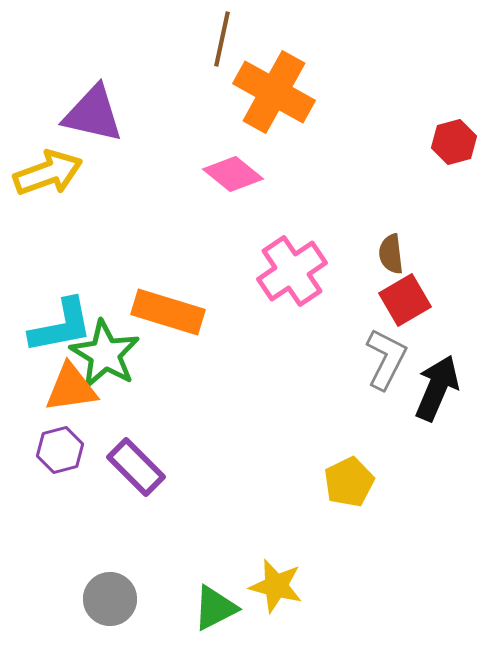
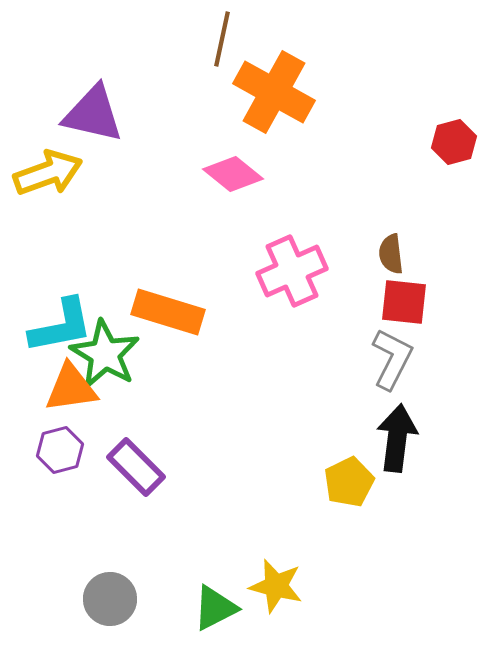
pink cross: rotated 10 degrees clockwise
red square: moved 1 px left, 2 px down; rotated 36 degrees clockwise
gray L-shape: moved 6 px right
black arrow: moved 40 px left, 50 px down; rotated 16 degrees counterclockwise
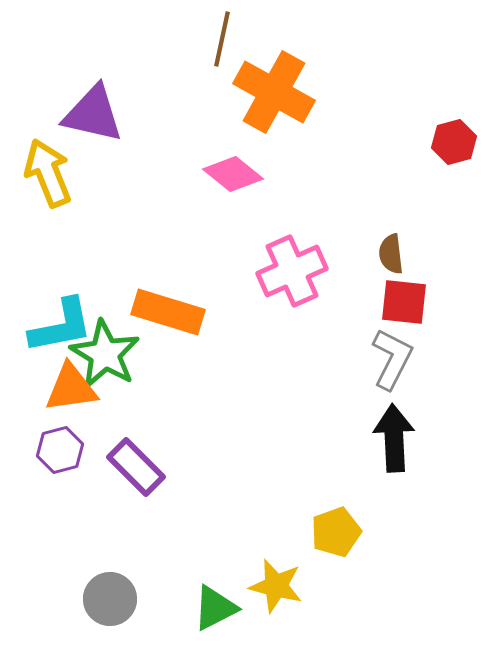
yellow arrow: rotated 92 degrees counterclockwise
black arrow: moved 3 px left; rotated 10 degrees counterclockwise
yellow pentagon: moved 13 px left, 50 px down; rotated 6 degrees clockwise
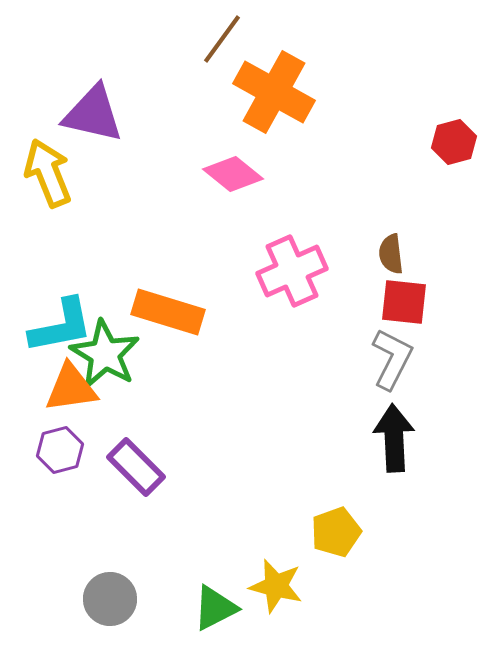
brown line: rotated 24 degrees clockwise
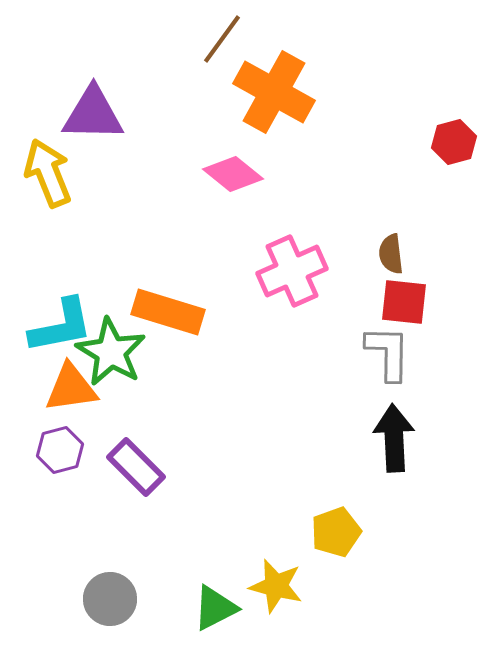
purple triangle: rotated 12 degrees counterclockwise
green star: moved 6 px right, 2 px up
gray L-shape: moved 4 px left, 6 px up; rotated 26 degrees counterclockwise
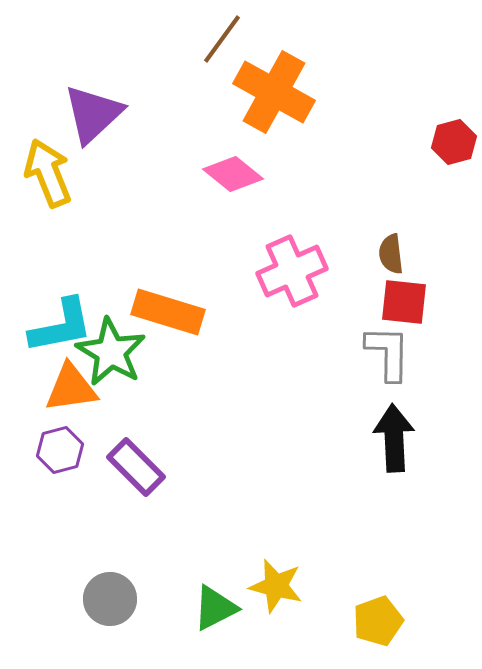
purple triangle: rotated 44 degrees counterclockwise
yellow pentagon: moved 42 px right, 89 px down
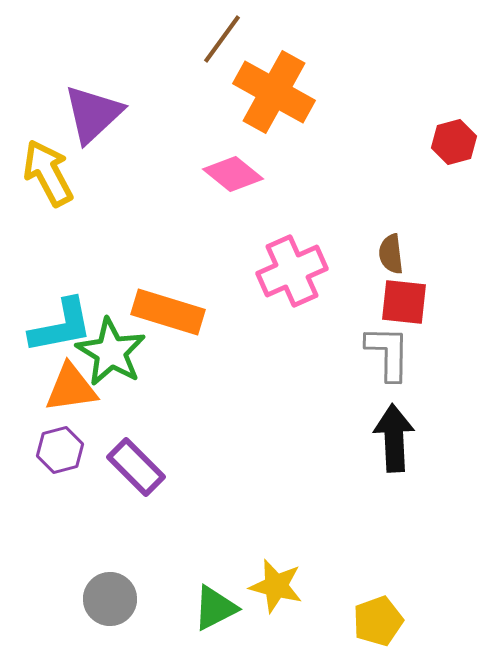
yellow arrow: rotated 6 degrees counterclockwise
